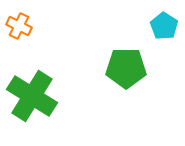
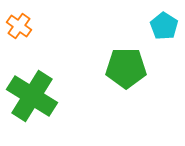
orange cross: rotated 10 degrees clockwise
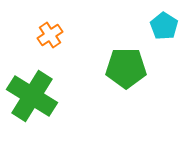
orange cross: moved 31 px right, 9 px down; rotated 20 degrees clockwise
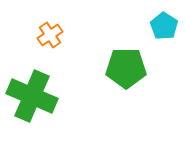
green cross: rotated 9 degrees counterclockwise
